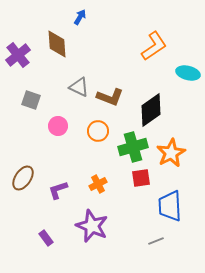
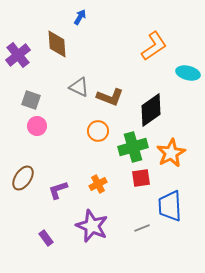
pink circle: moved 21 px left
gray line: moved 14 px left, 13 px up
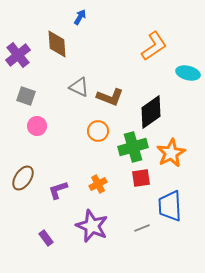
gray square: moved 5 px left, 4 px up
black diamond: moved 2 px down
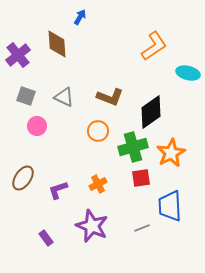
gray triangle: moved 15 px left, 10 px down
